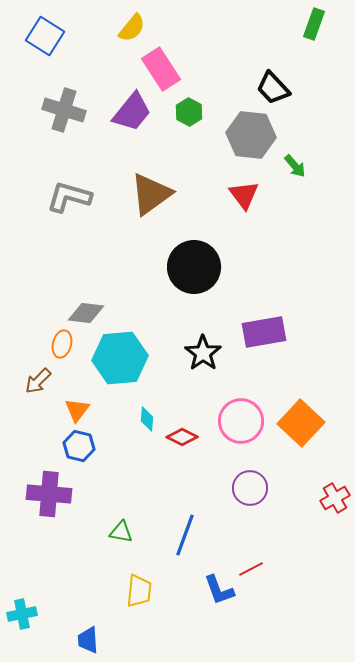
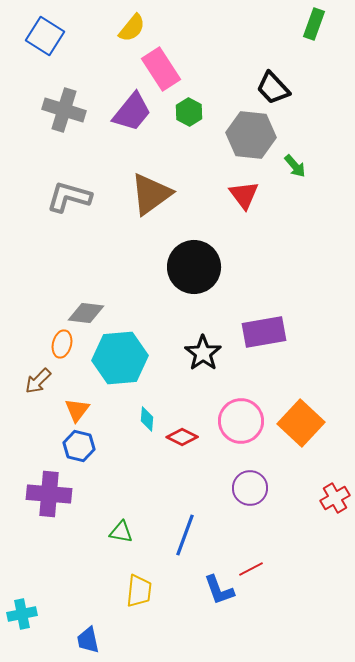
blue trapezoid: rotated 8 degrees counterclockwise
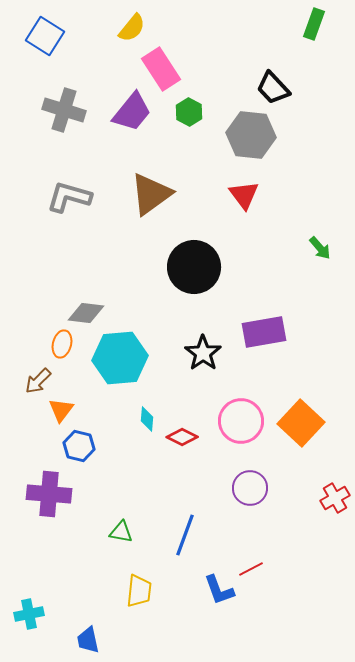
green arrow: moved 25 px right, 82 px down
orange triangle: moved 16 px left
cyan cross: moved 7 px right
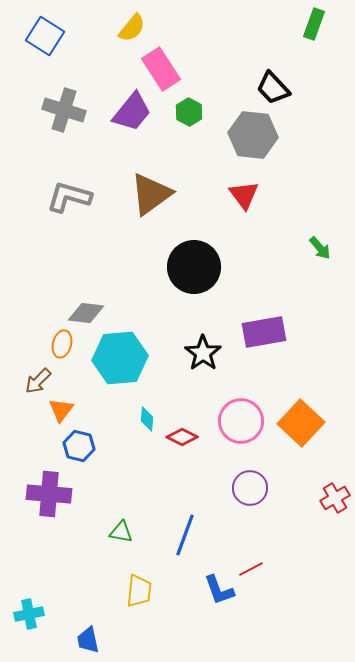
gray hexagon: moved 2 px right
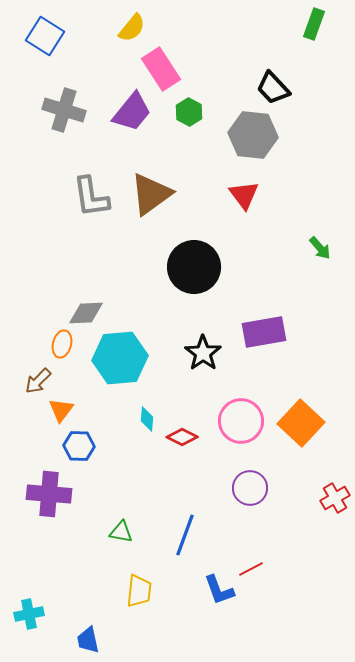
gray L-shape: moved 22 px right; rotated 114 degrees counterclockwise
gray diamond: rotated 9 degrees counterclockwise
blue hexagon: rotated 12 degrees counterclockwise
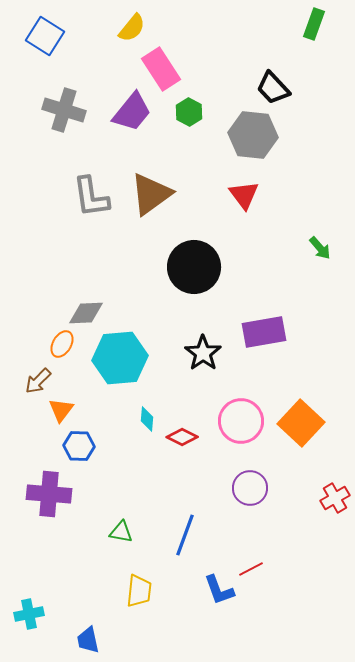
orange ellipse: rotated 16 degrees clockwise
